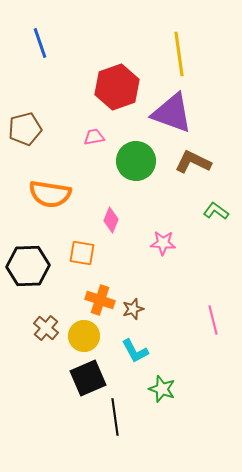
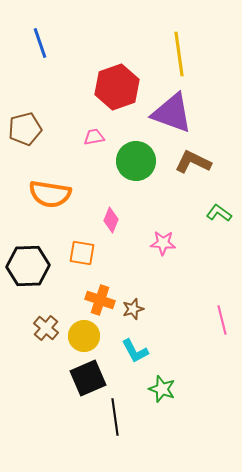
green L-shape: moved 3 px right, 2 px down
pink line: moved 9 px right
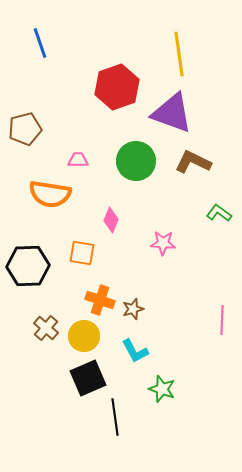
pink trapezoid: moved 16 px left, 23 px down; rotated 10 degrees clockwise
pink line: rotated 16 degrees clockwise
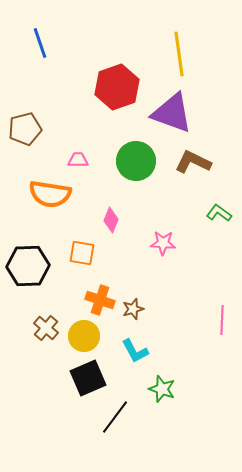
black line: rotated 45 degrees clockwise
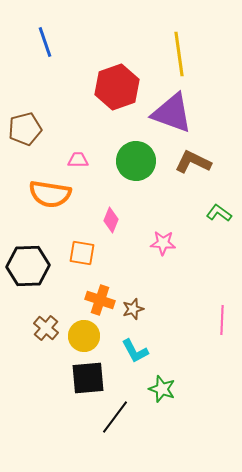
blue line: moved 5 px right, 1 px up
black square: rotated 18 degrees clockwise
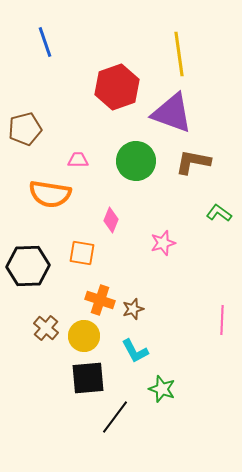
brown L-shape: rotated 15 degrees counterclockwise
pink star: rotated 20 degrees counterclockwise
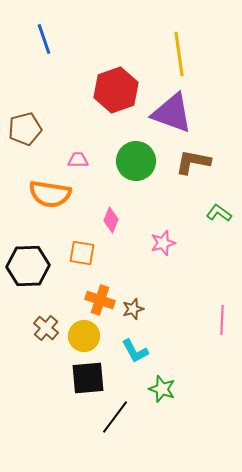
blue line: moved 1 px left, 3 px up
red hexagon: moved 1 px left, 3 px down
